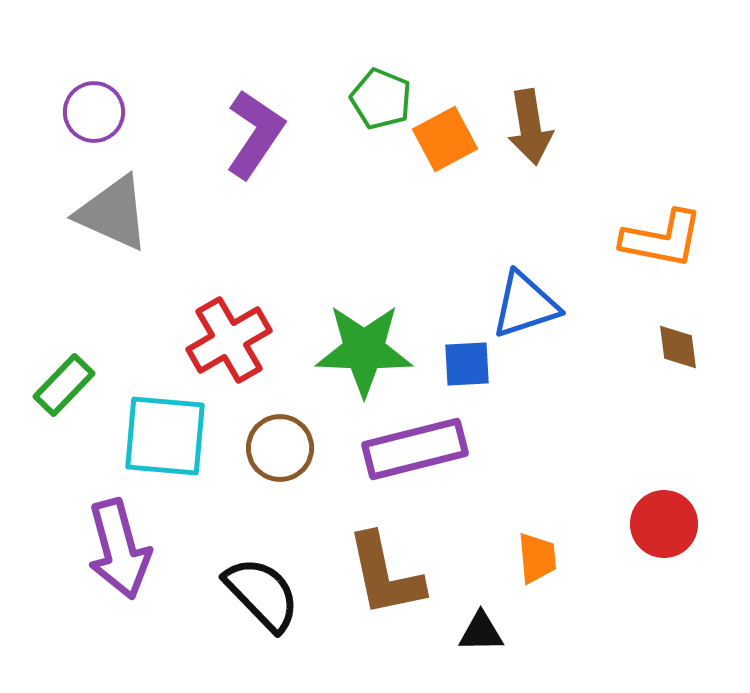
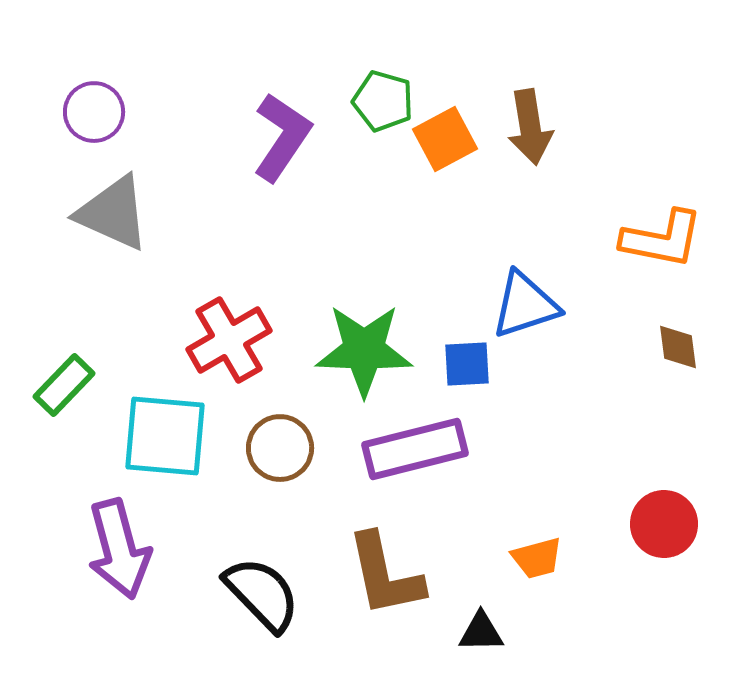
green pentagon: moved 2 px right, 2 px down; rotated 6 degrees counterclockwise
purple L-shape: moved 27 px right, 3 px down
orange trapezoid: rotated 80 degrees clockwise
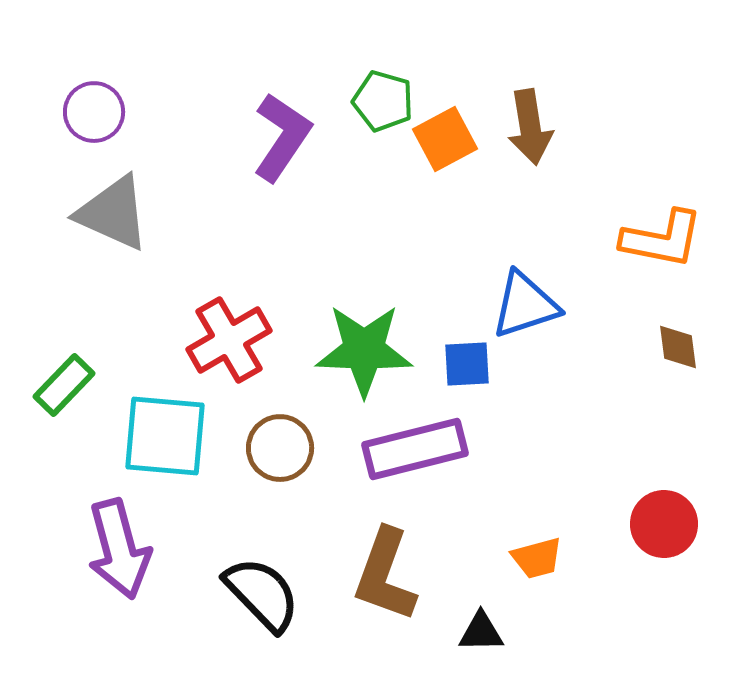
brown L-shape: rotated 32 degrees clockwise
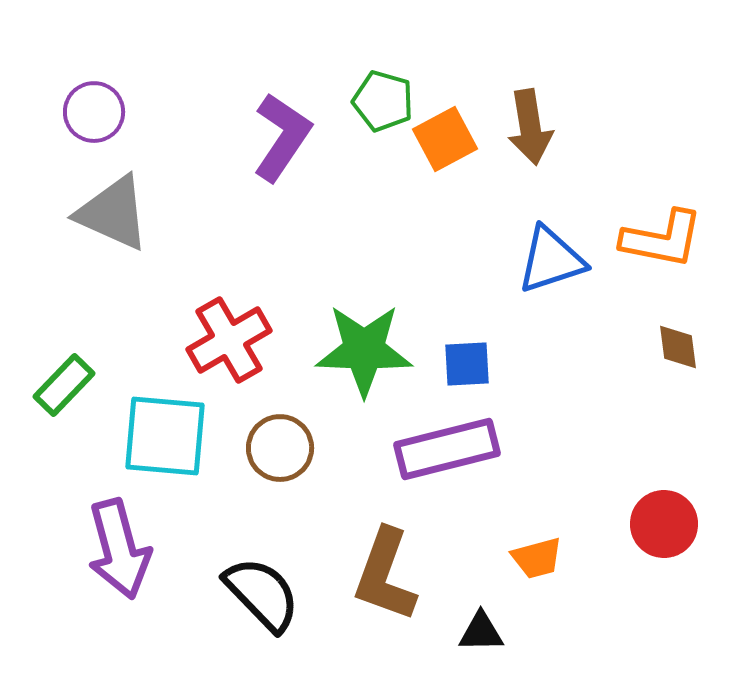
blue triangle: moved 26 px right, 45 px up
purple rectangle: moved 32 px right
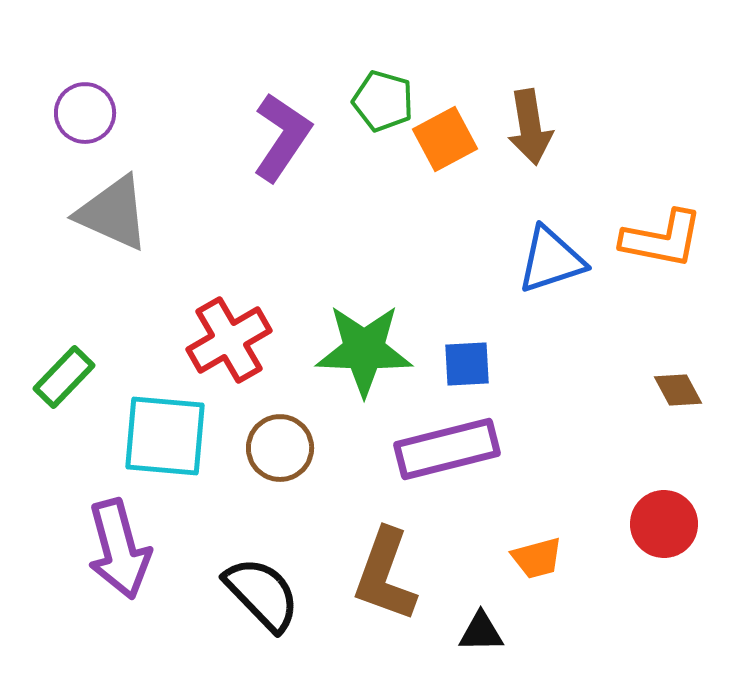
purple circle: moved 9 px left, 1 px down
brown diamond: moved 43 px down; rotated 21 degrees counterclockwise
green rectangle: moved 8 px up
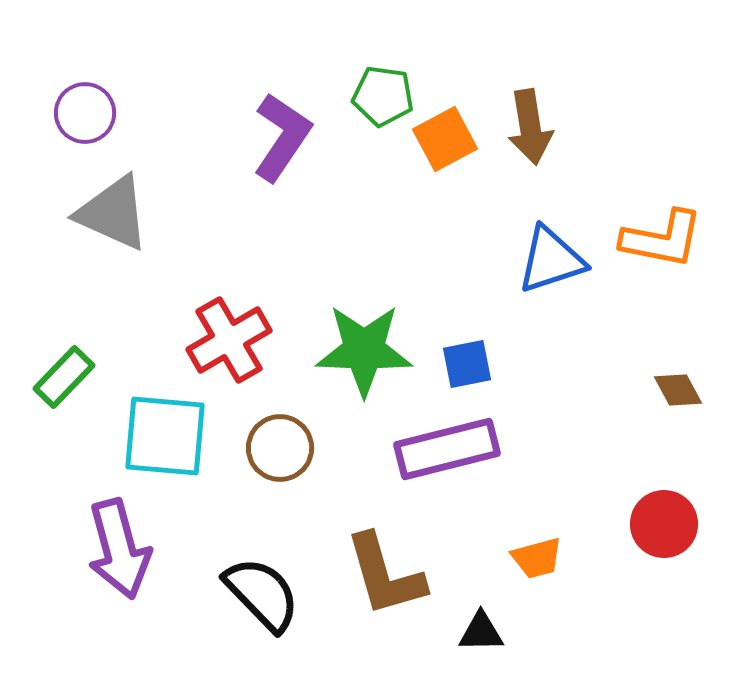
green pentagon: moved 5 px up; rotated 8 degrees counterclockwise
blue square: rotated 8 degrees counterclockwise
brown L-shape: rotated 36 degrees counterclockwise
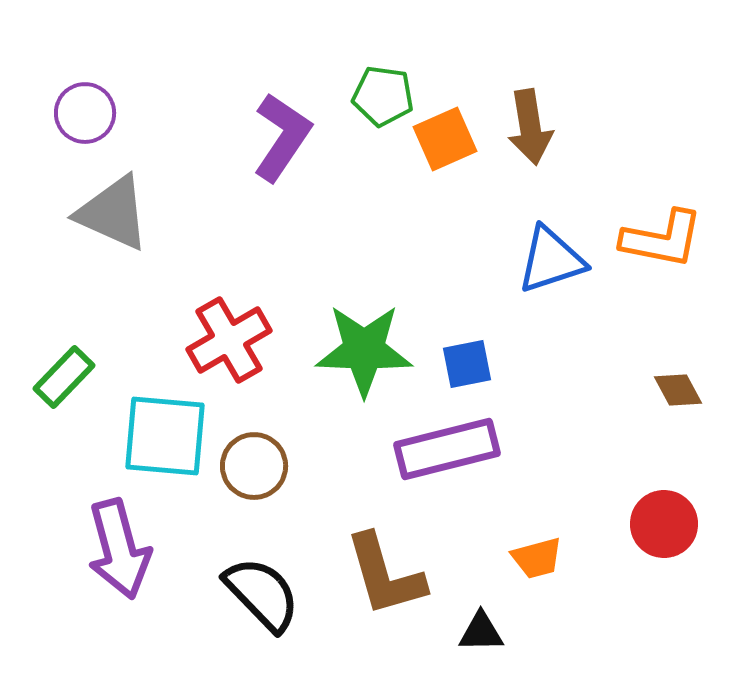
orange square: rotated 4 degrees clockwise
brown circle: moved 26 px left, 18 px down
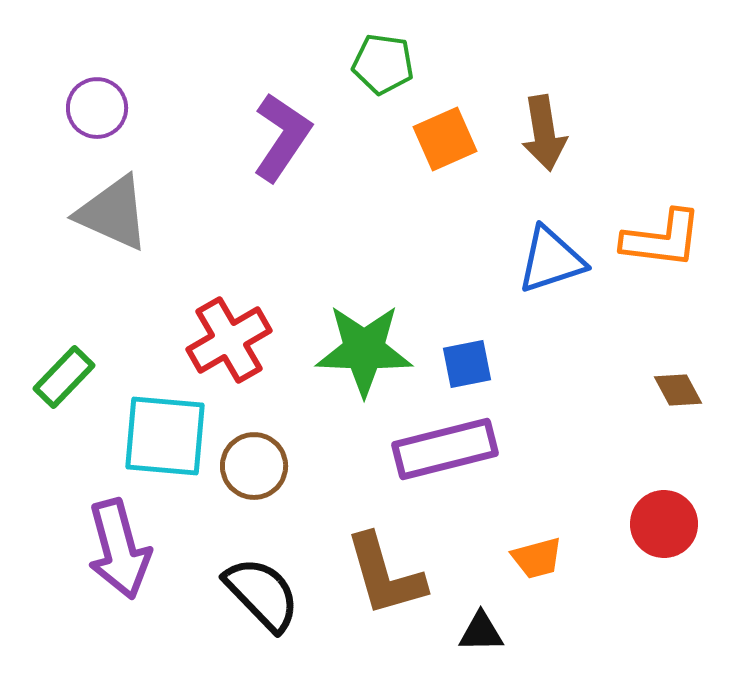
green pentagon: moved 32 px up
purple circle: moved 12 px right, 5 px up
brown arrow: moved 14 px right, 6 px down
orange L-shape: rotated 4 degrees counterclockwise
purple rectangle: moved 2 px left
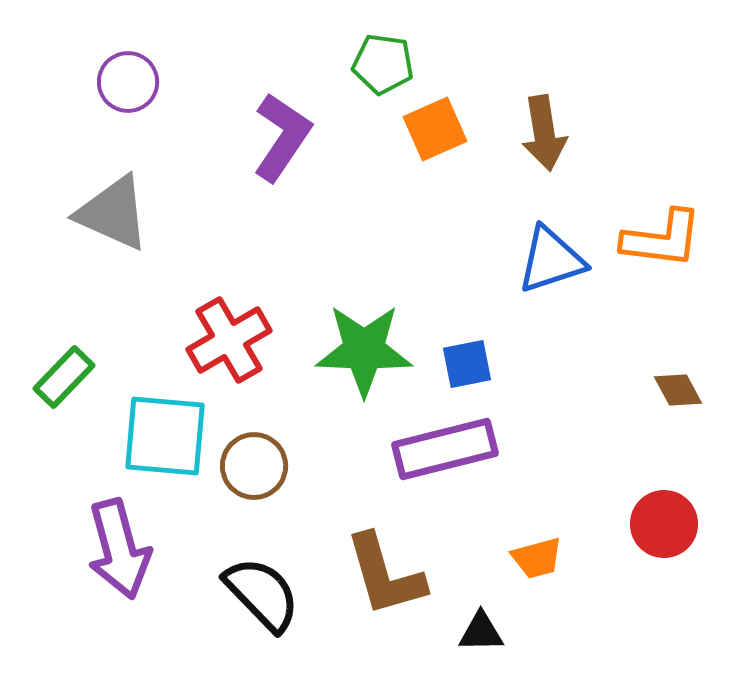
purple circle: moved 31 px right, 26 px up
orange square: moved 10 px left, 10 px up
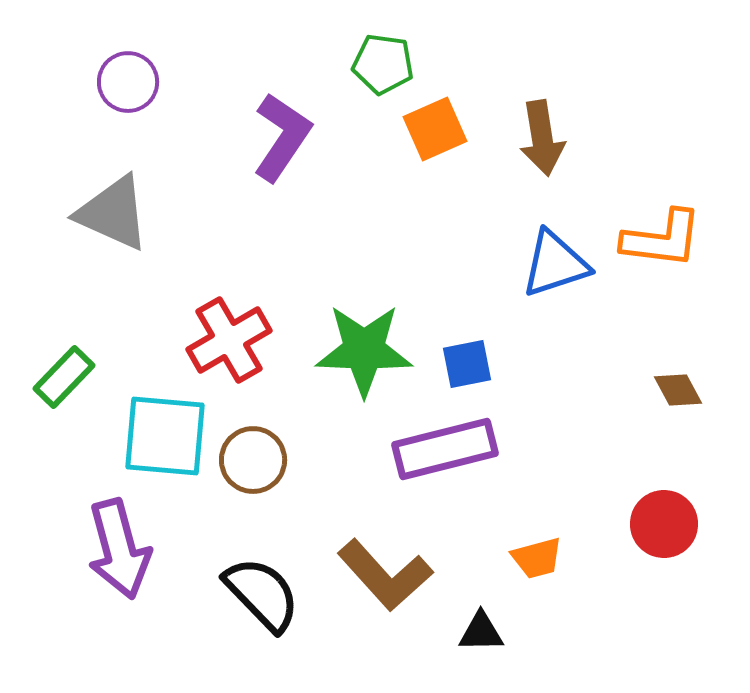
brown arrow: moved 2 px left, 5 px down
blue triangle: moved 4 px right, 4 px down
brown circle: moved 1 px left, 6 px up
brown L-shape: rotated 26 degrees counterclockwise
